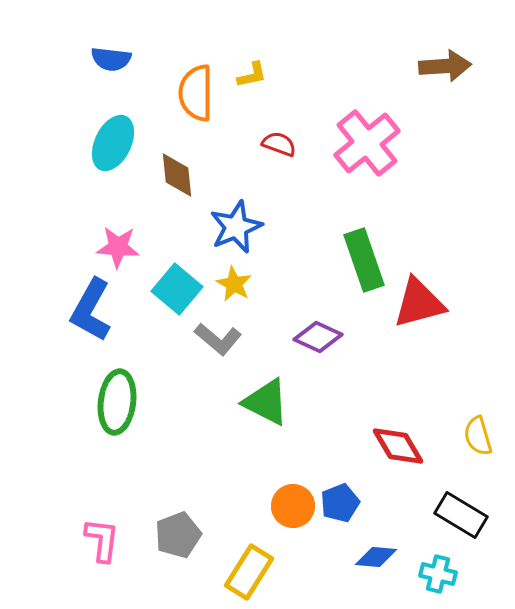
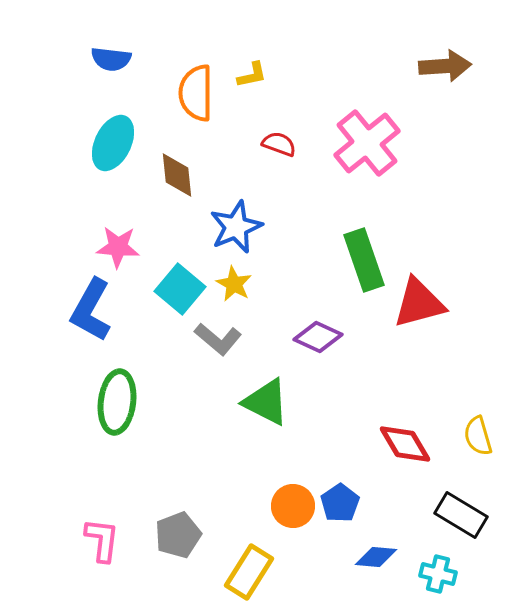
cyan square: moved 3 px right
red diamond: moved 7 px right, 2 px up
blue pentagon: rotated 12 degrees counterclockwise
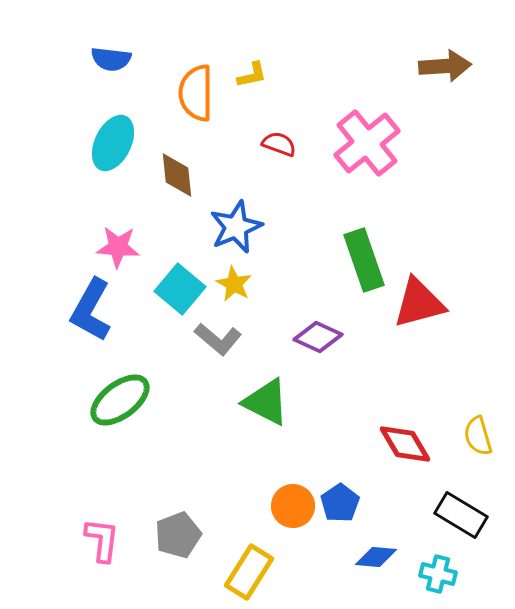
green ellipse: moved 3 px right, 2 px up; rotated 46 degrees clockwise
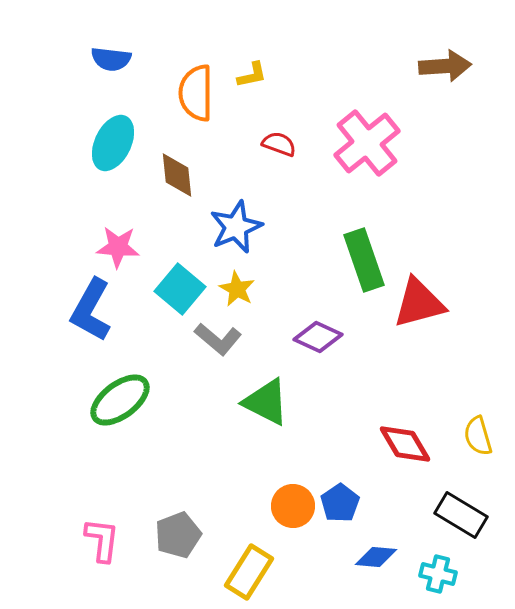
yellow star: moved 3 px right, 5 px down
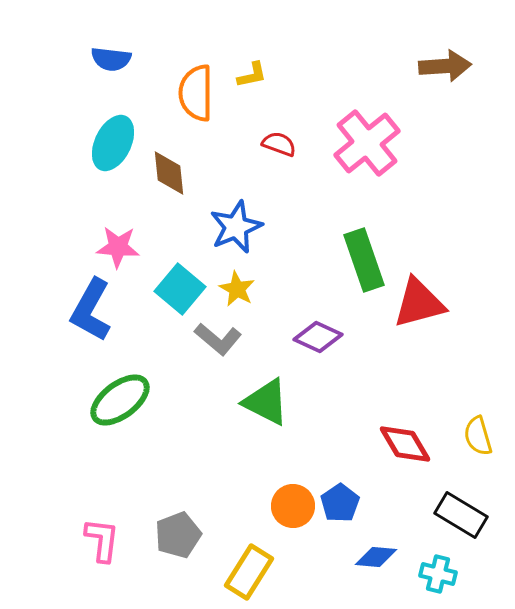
brown diamond: moved 8 px left, 2 px up
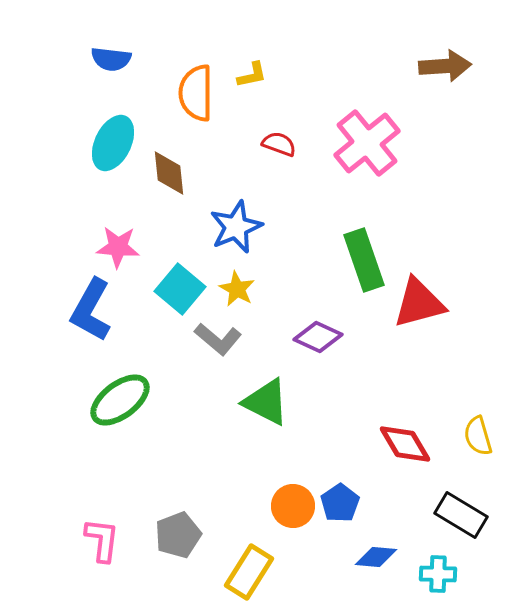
cyan cross: rotated 12 degrees counterclockwise
